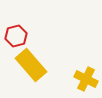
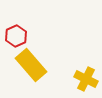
red hexagon: rotated 10 degrees counterclockwise
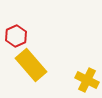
yellow cross: moved 1 px right, 1 px down
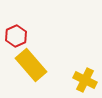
yellow cross: moved 2 px left
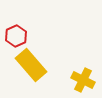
yellow cross: moved 2 px left
